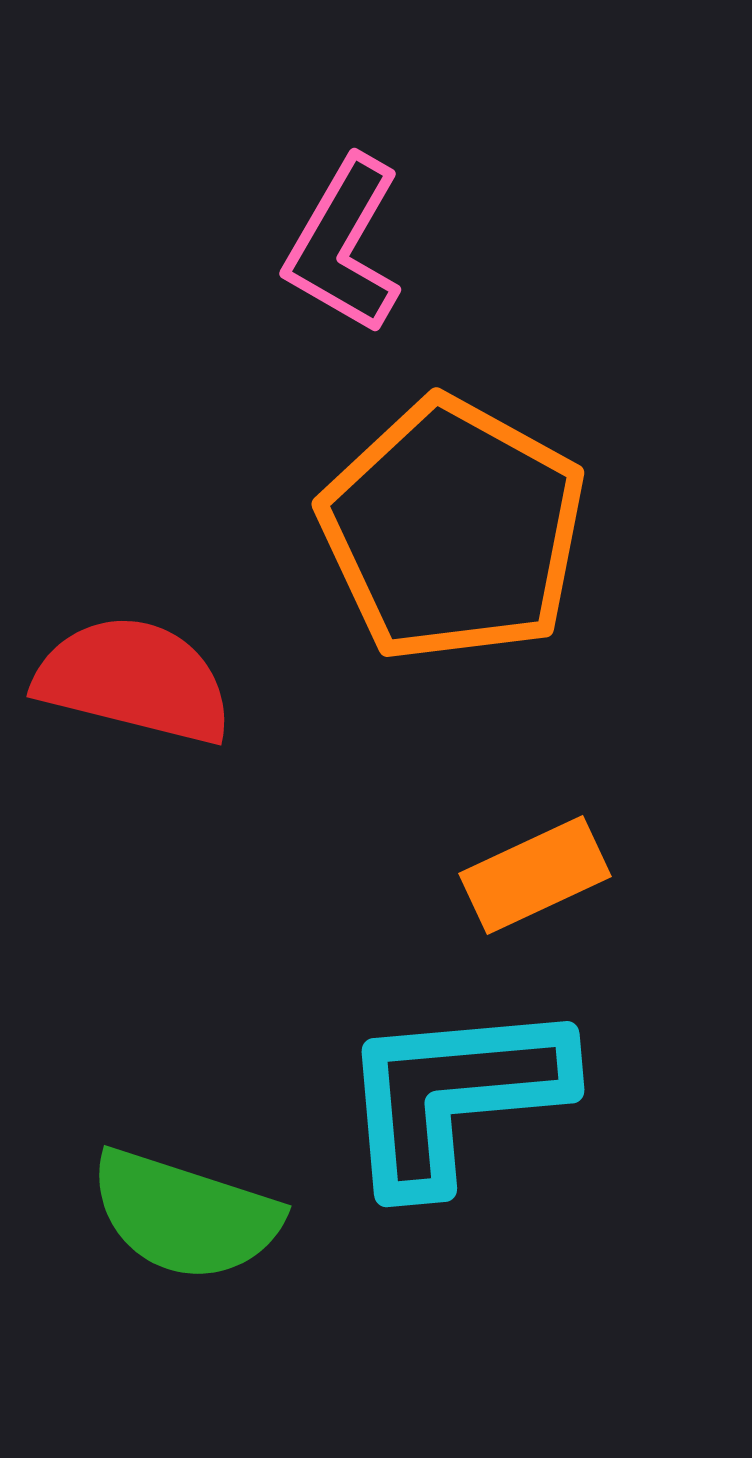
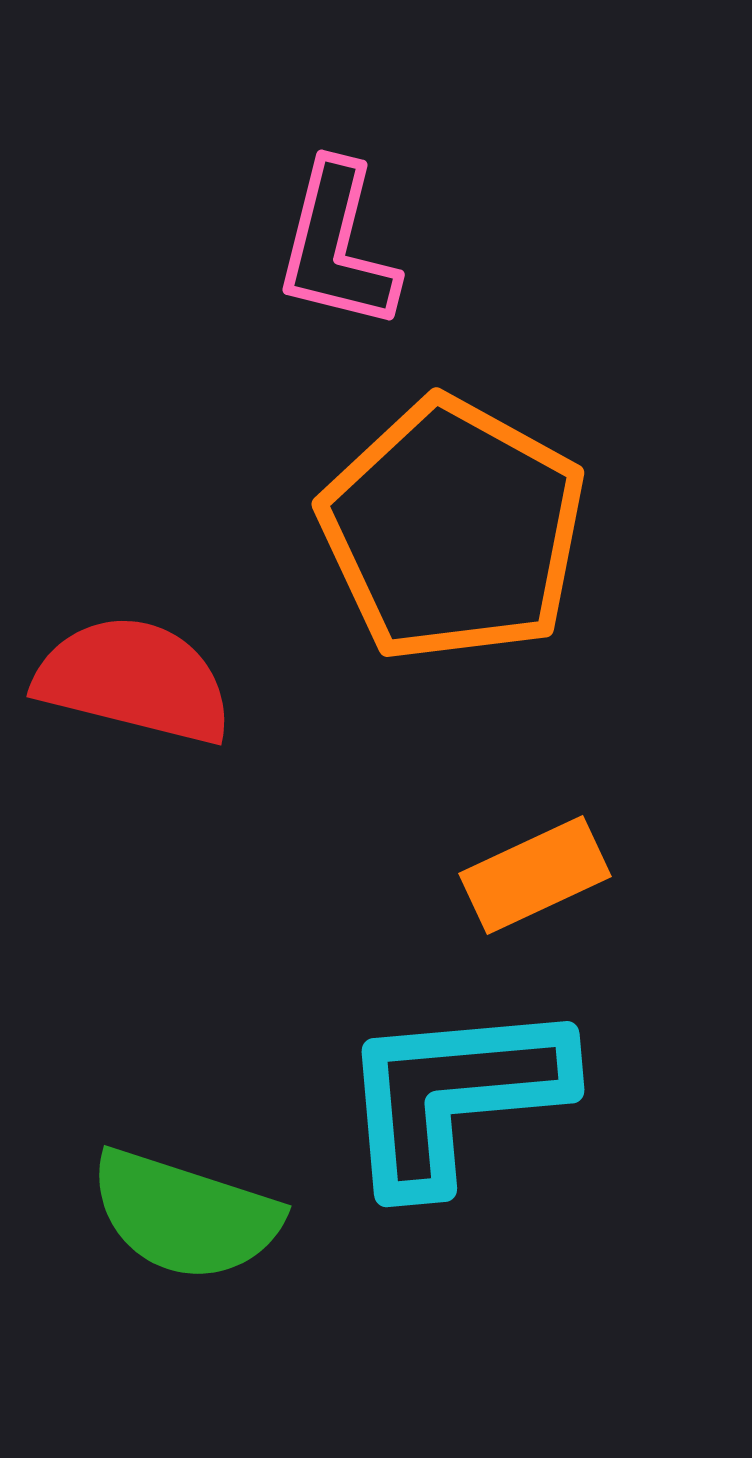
pink L-shape: moved 7 px left, 1 px down; rotated 16 degrees counterclockwise
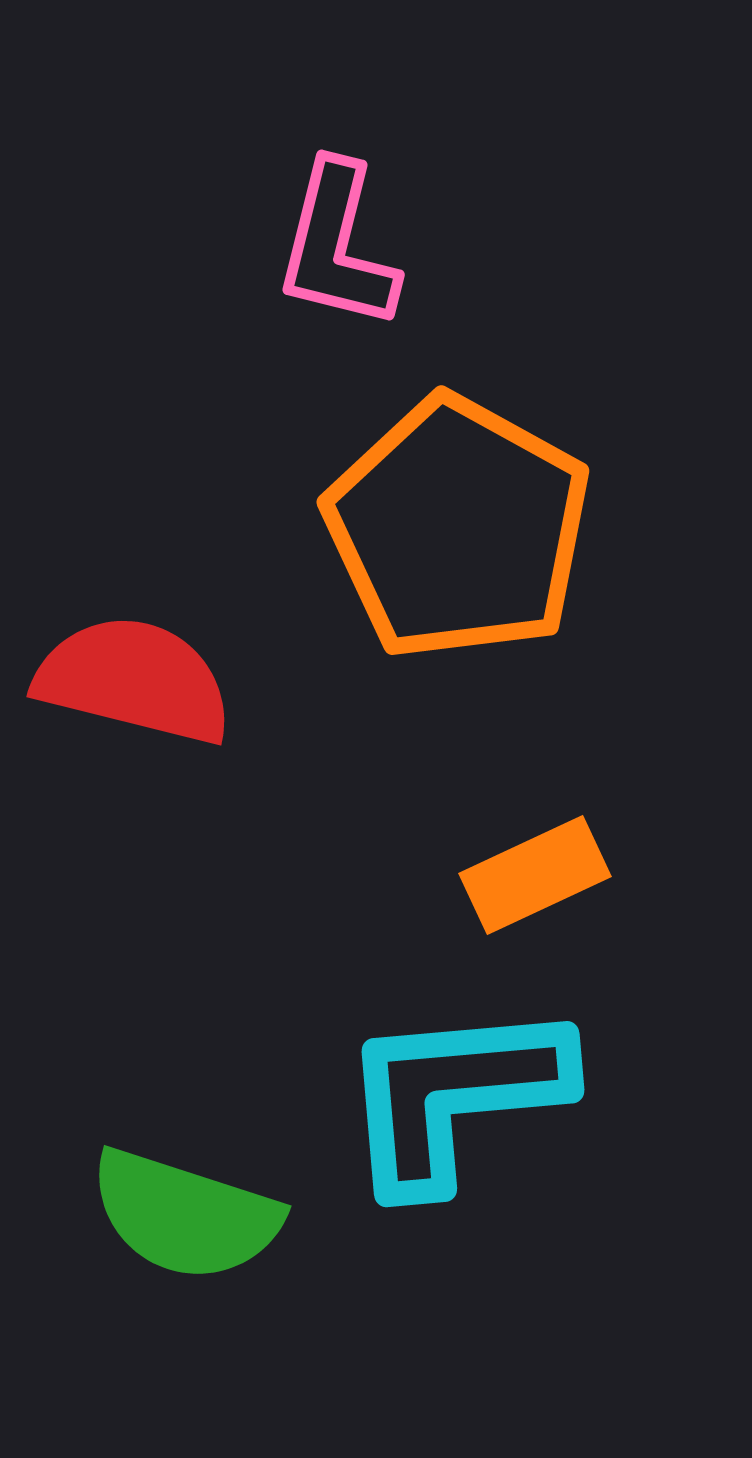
orange pentagon: moved 5 px right, 2 px up
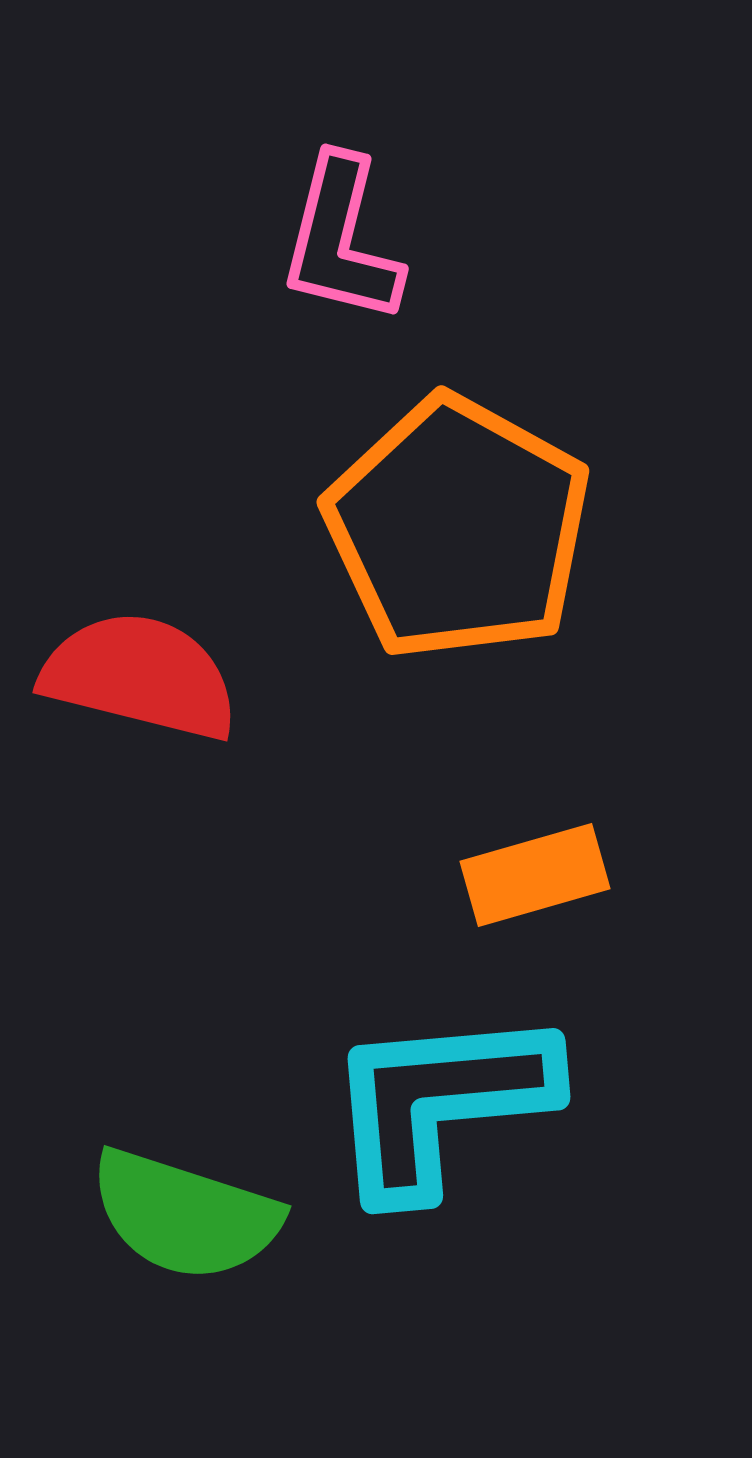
pink L-shape: moved 4 px right, 6 px up
red semicircle: moved 6 px right, 4 px up
orange rectangle: rotated 9 degrees clockwise
cyan L-shape: moved 14 px left, 7 px down
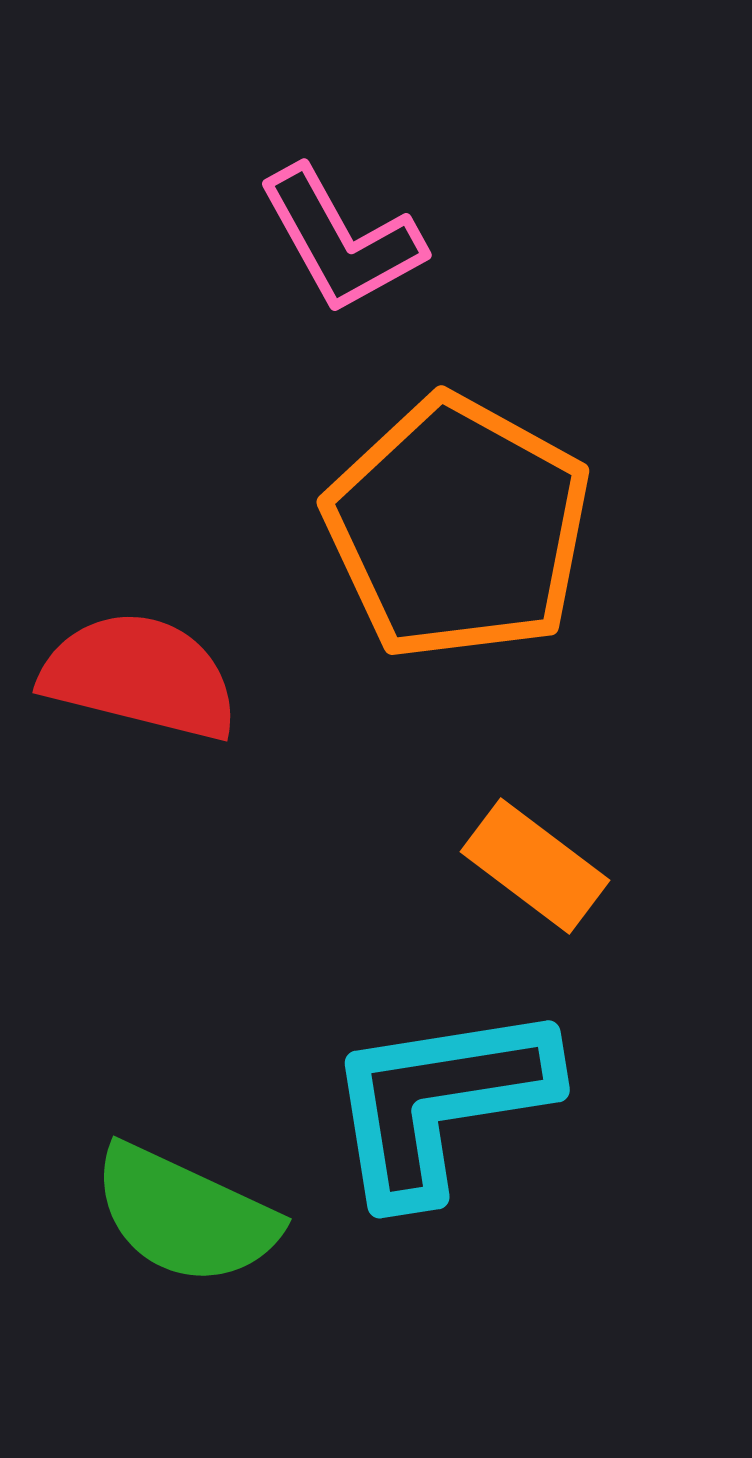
pink L-shape: rotated 43 degrees counterclockwise
orange rectangle: moved 9 px up; rotated 53 degrees clockwise
cyan L-shape: rotated 4 degrees counterclockwise
green semicircle: rotated 7 degrees clockwise
